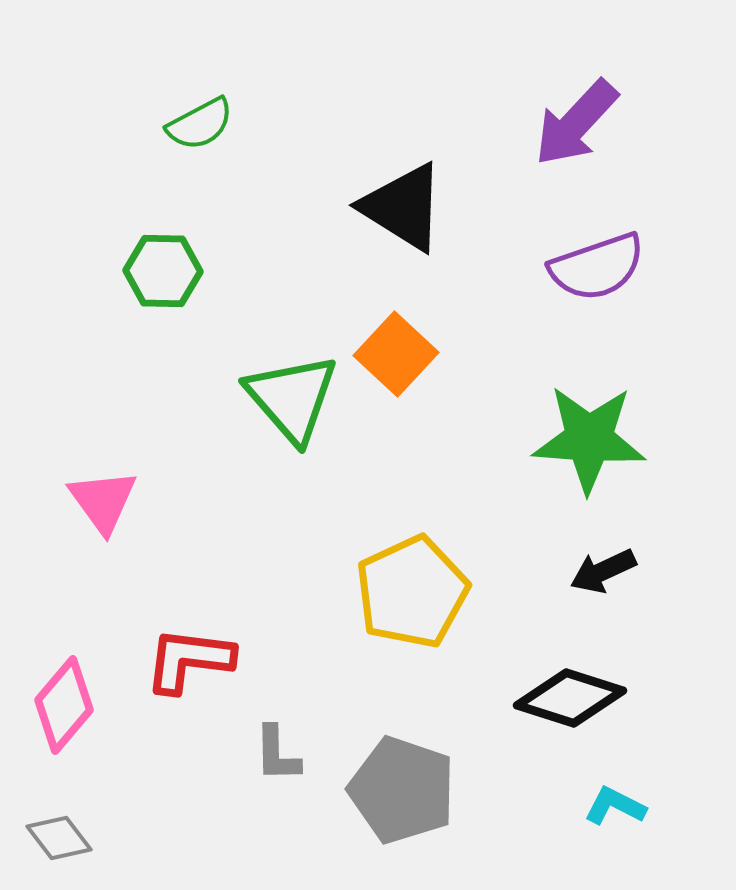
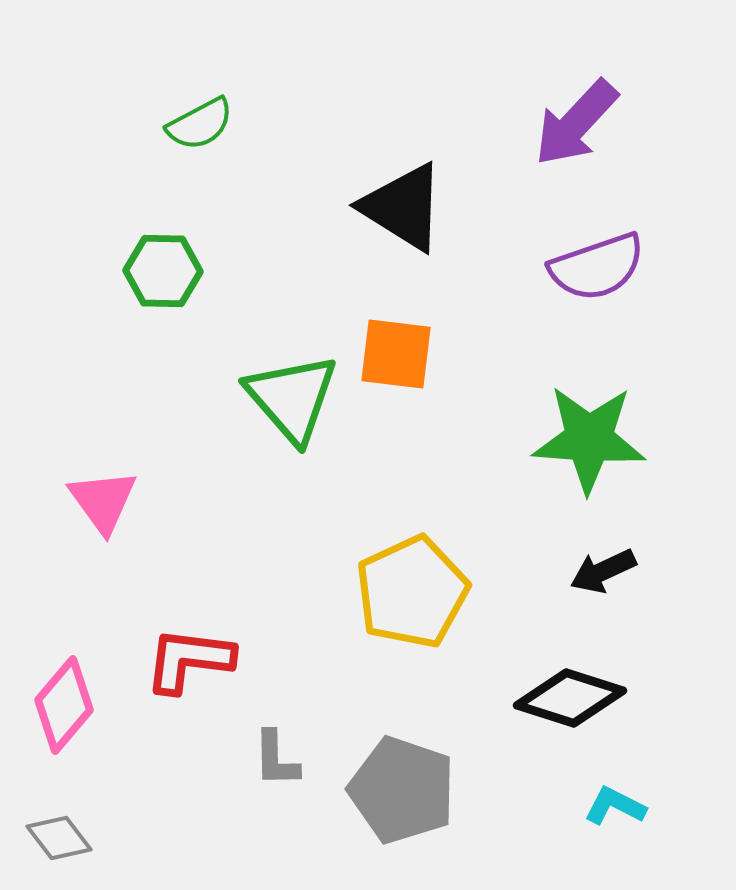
orange square: rotated 36 degrees counterclockwise
gray L-shape: moved 1 px left, 5 px down
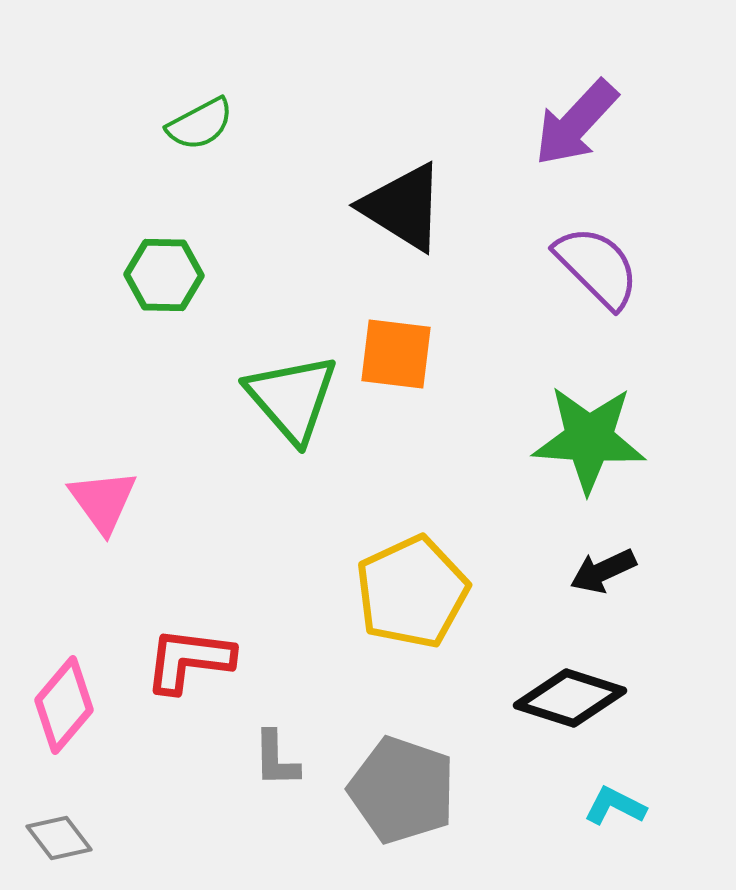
purple semicircle: rotated 116 degrees counterclockwise
green hexagon: moved 1 px right, 4 px down
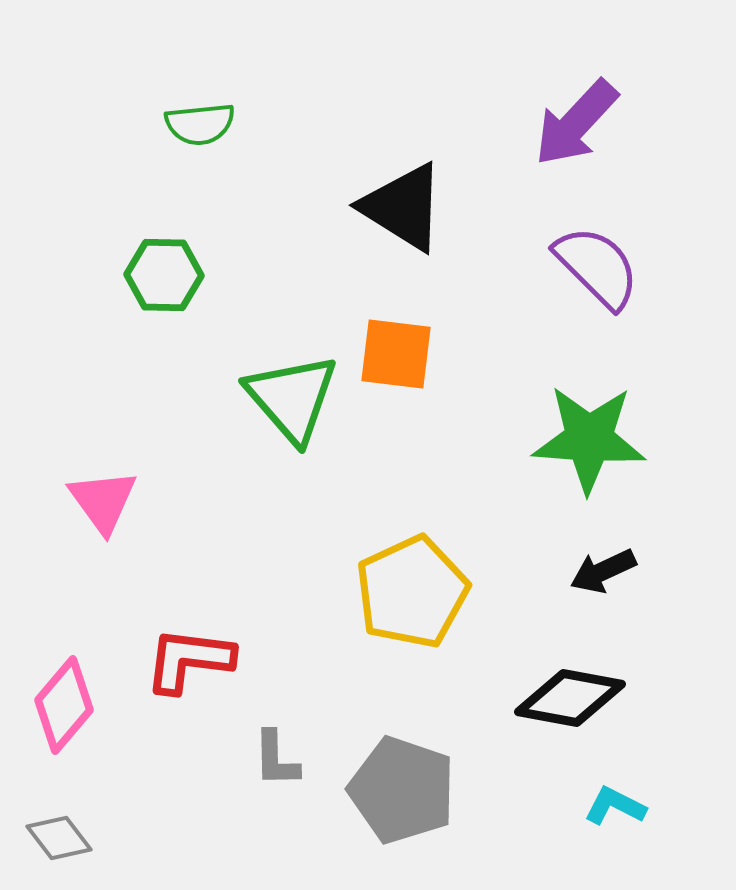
green semicircle: rotated 22 degrees clockwise
black diamond: rotated 7 degrees counterclockwise
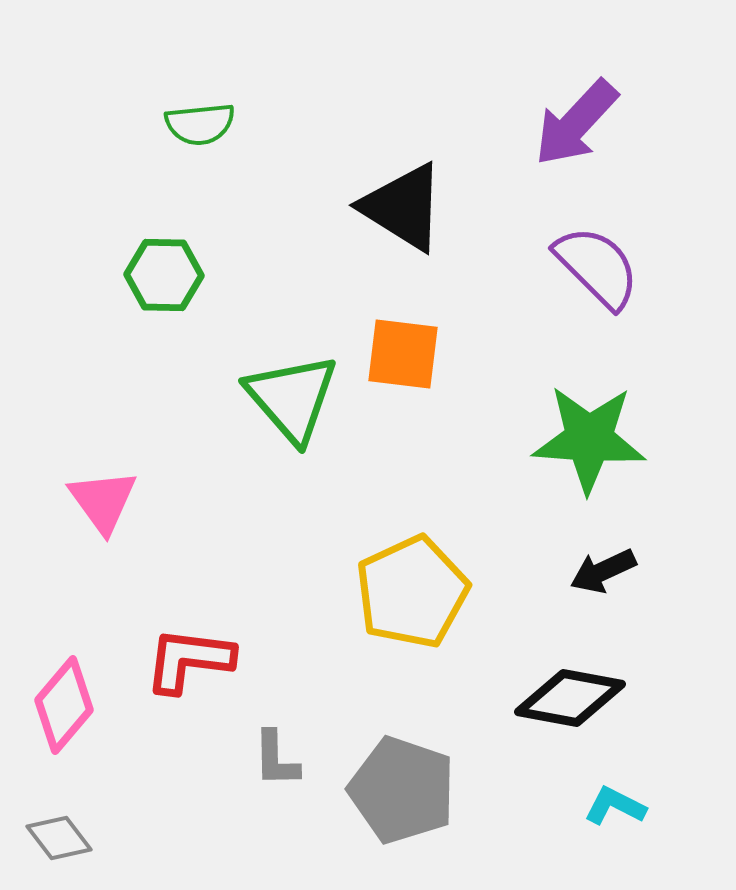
orange square: moved 7 px right
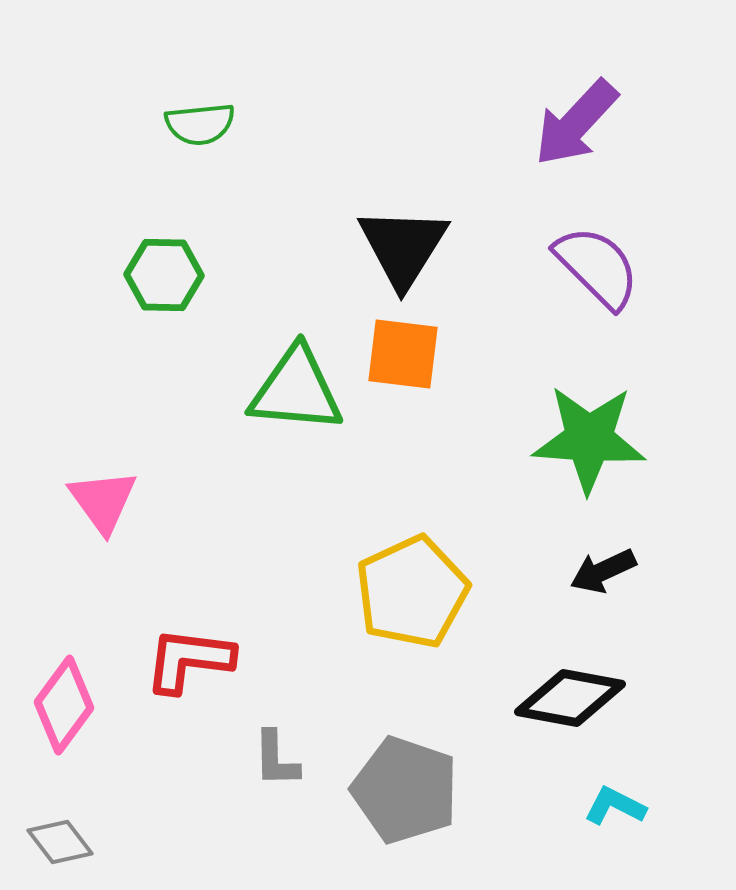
black triangle: moved 40 px down; rotated 30 degrees clockwise
green triangle: moved 4 px right, 8 px up; rotated 44 degrees counterclockwise
pink diamond: rotated 4 degrees counterclockwise
gray pentagon: moved 3 px right
gray diamond: moved 1 px right, 4 px down
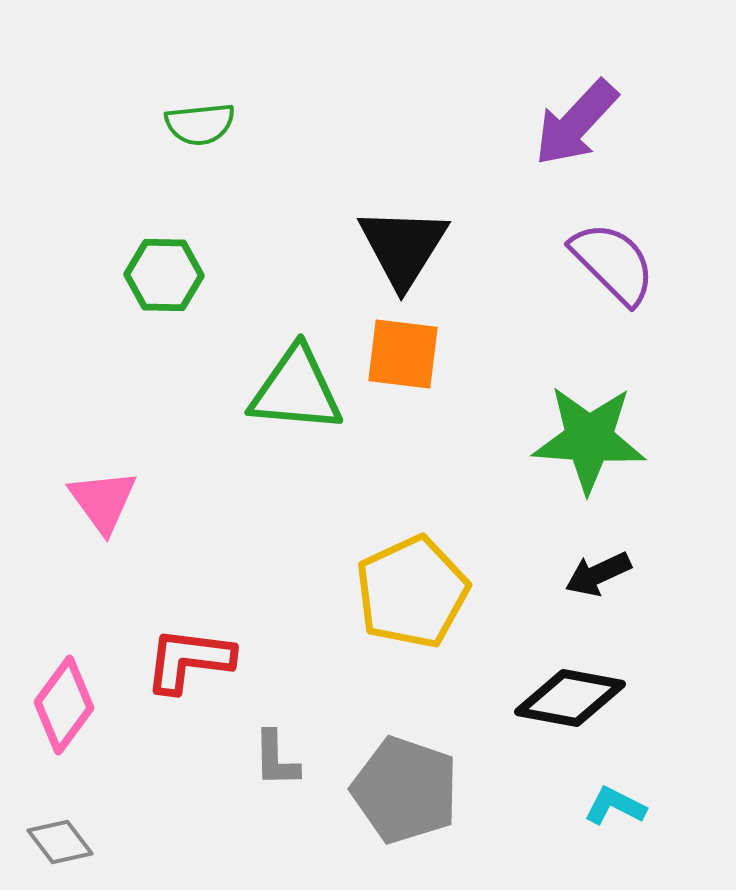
purple semicircle: moved 16 px right, 4 px up
black arrow: moved 5 px left, 3 px down
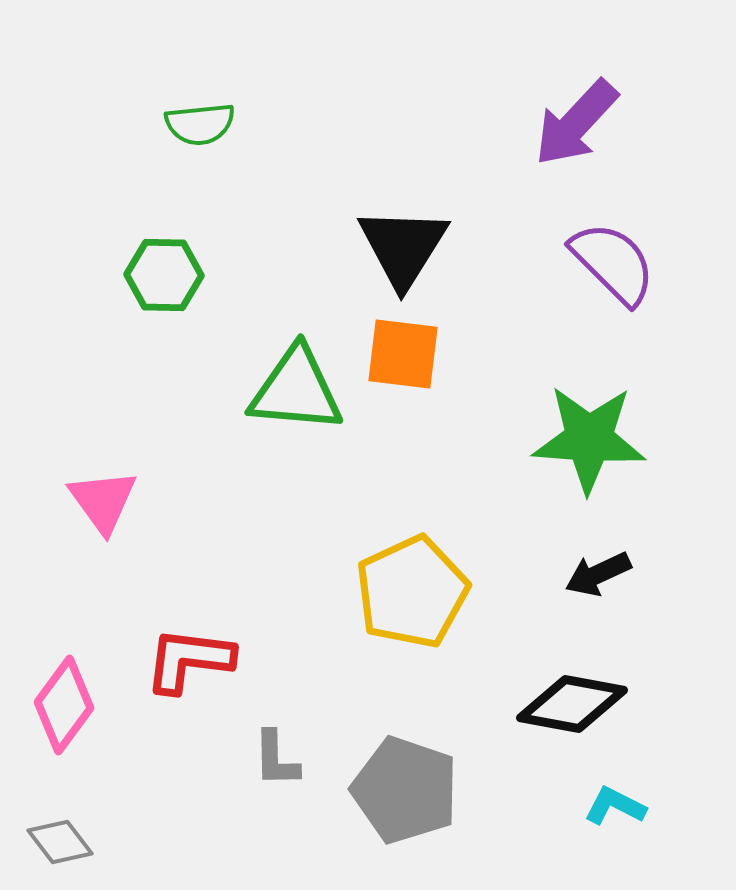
black diamond: moved 2 px right, 6 px down
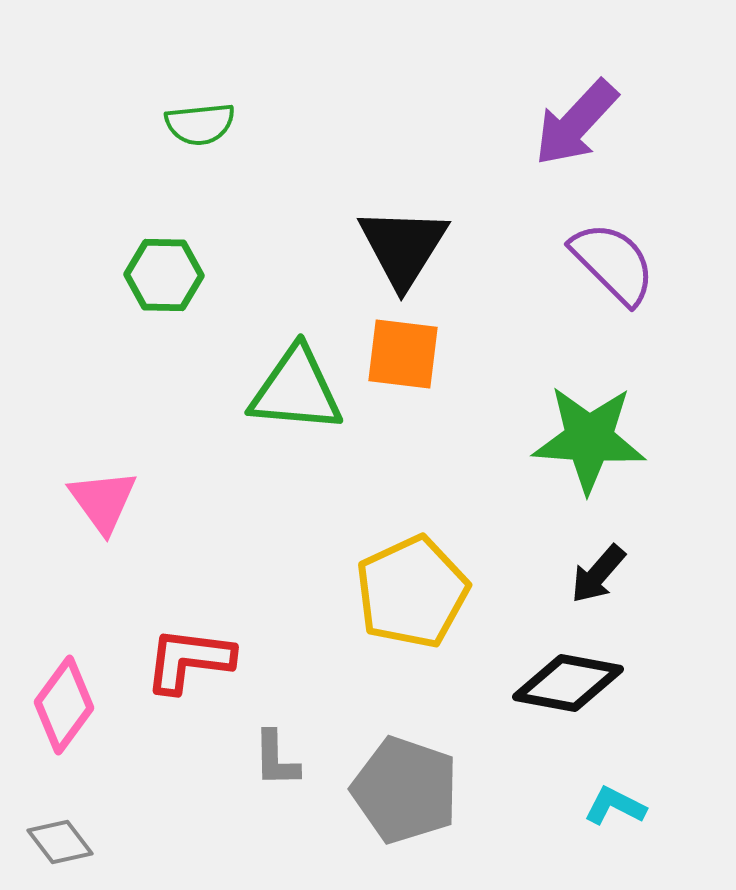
black arrow: rotated 24 degrees counterclockwise
black diamond: moved 4 px left, 21 px up
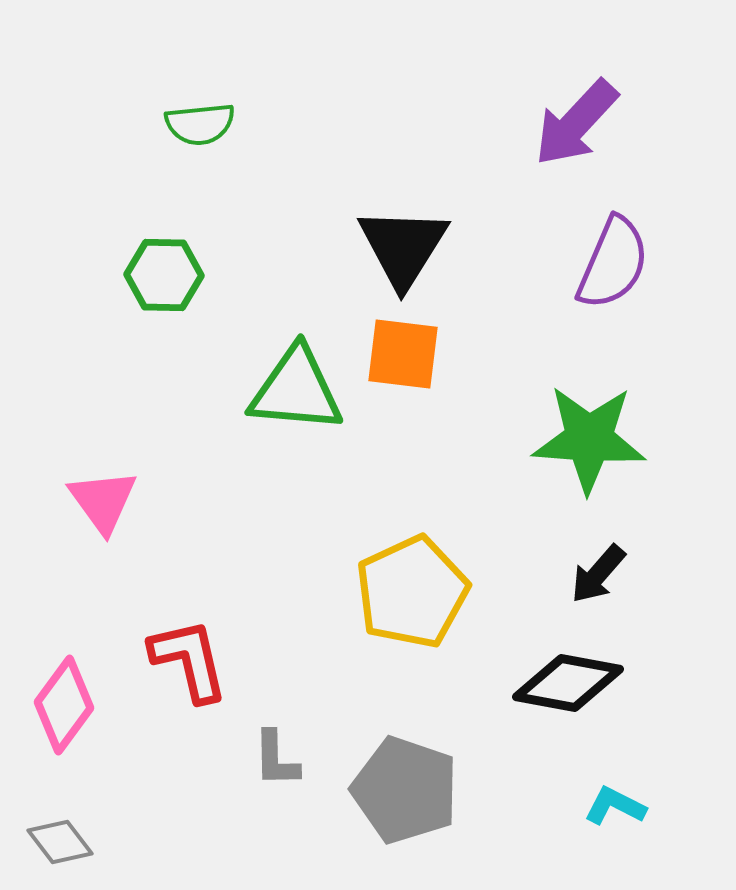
purple semicircle: rotated 68 degrees clockwise
red L-shape: rotated 70 degrees clockwise
